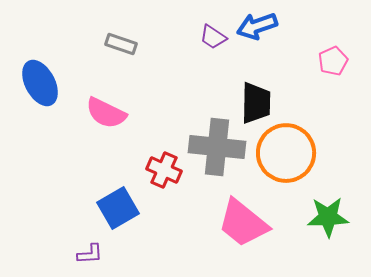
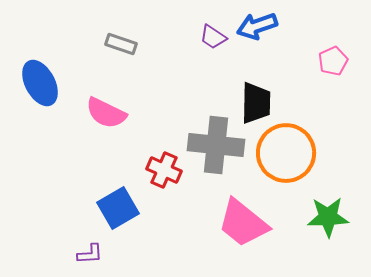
gray cross: moved 1 px left, 2 px up
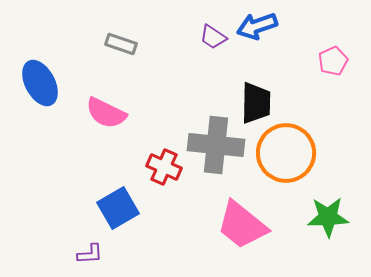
red cross: moved 3 px up
pink trapezoid: moved 1 px left, 2 px down
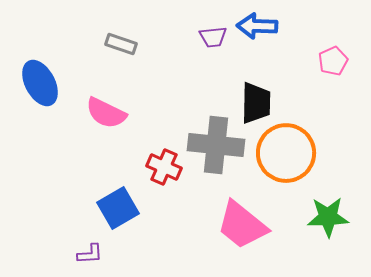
blue arrow: rotated 21 degrees clockwise
purple trapezoid: rotated 40 degrees counterclockwise
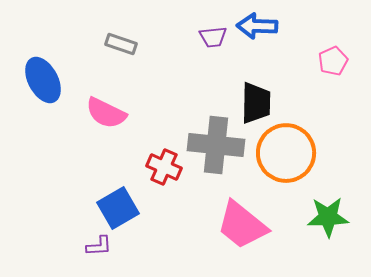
blue ellipse: moved 3 px right, 3 px up
purple L-shape: moved 9 px right, 8 px up
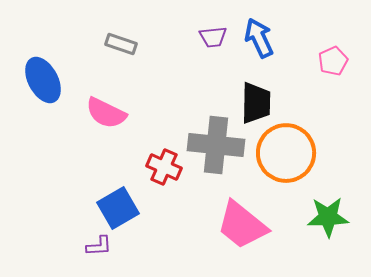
blue arrow: moved 2 px right, 12 px down; rotated 63 degrees clockwise
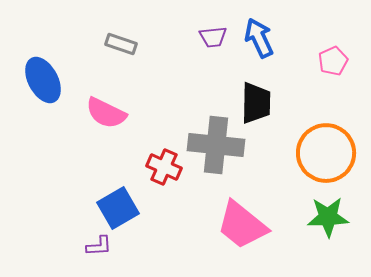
orange circle: moved 40 px right
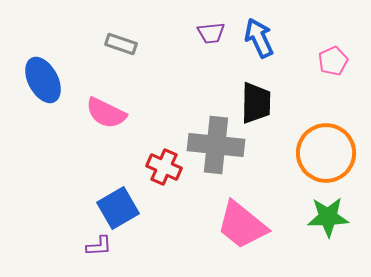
purple trapezoid: moved 2 px left, 4 px up
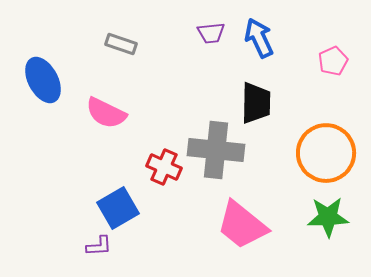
gray cross: moved 5 px down
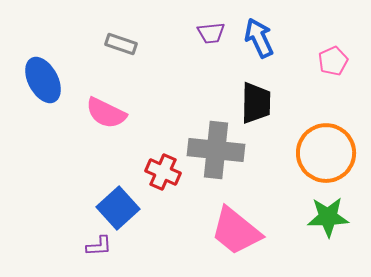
red cross: moved 1 px left, 5 px down
blue square: rotated 12 degrees counterclockwise
pink trapezoid: moved 6 px left, 6 px down
